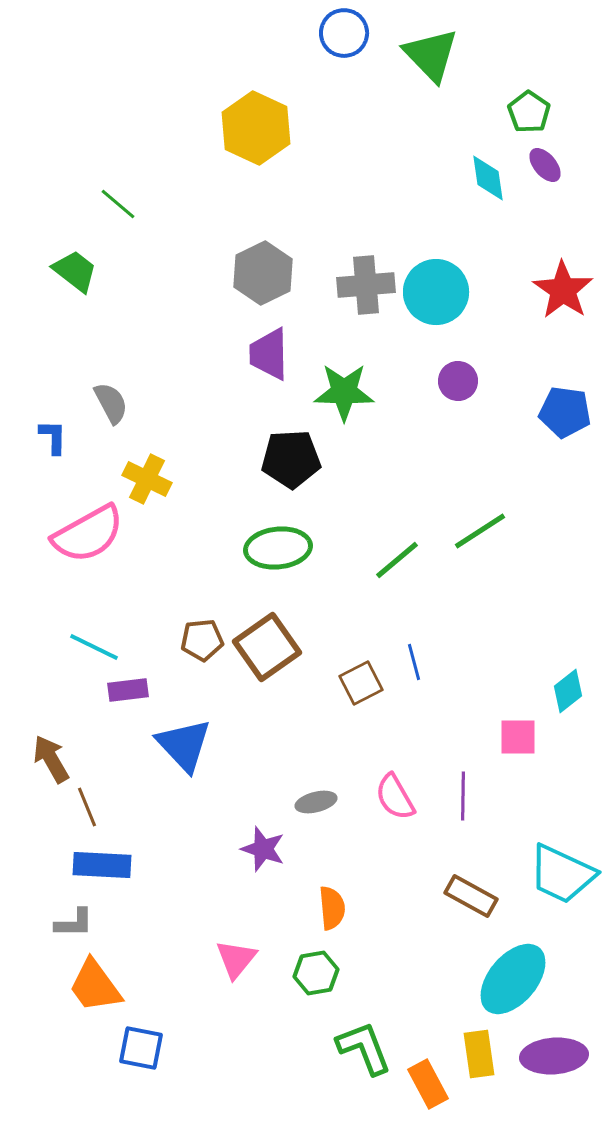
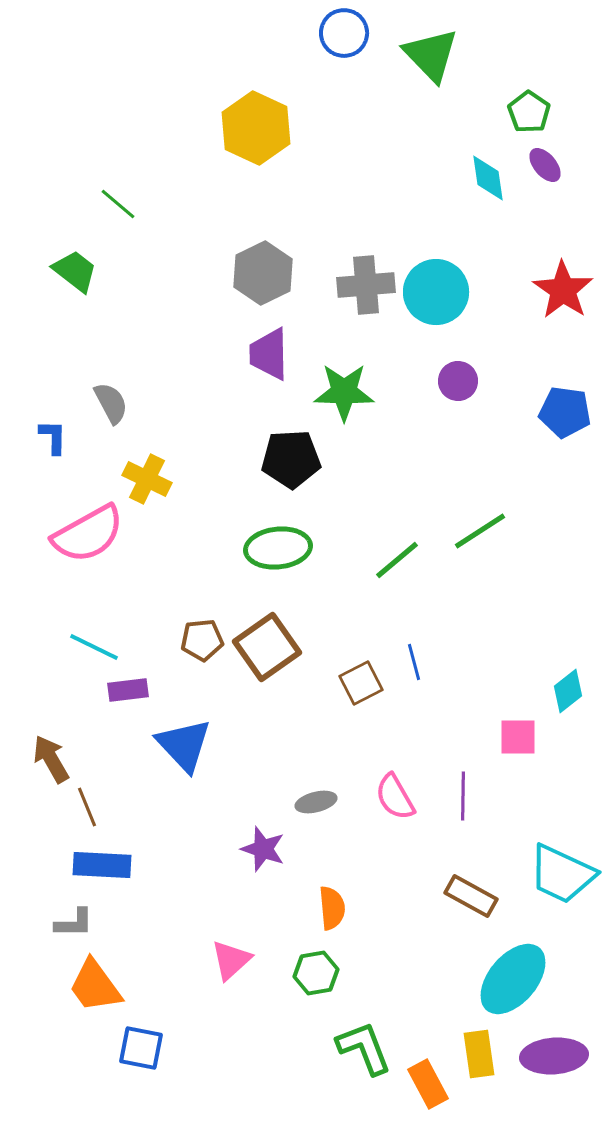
pink triangle at (236, 959): moved 5 px left, 1 px down; rotated 9 degrees clockwise
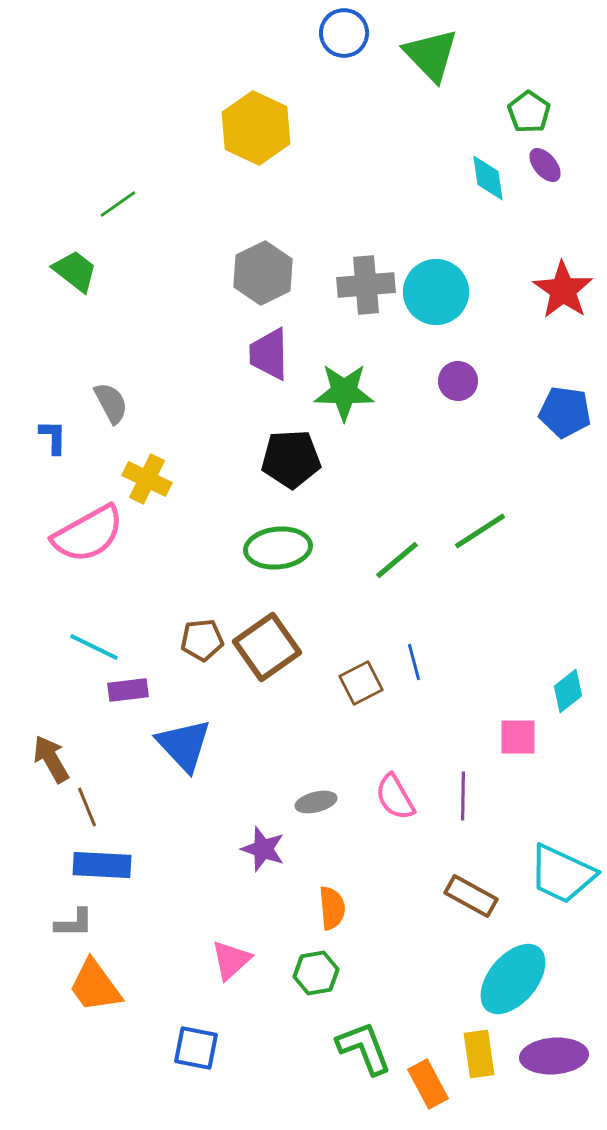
green line at (118, 204): rotated 75 degrees counterclockwise
blue square at (141, 1048): moved 55 px right
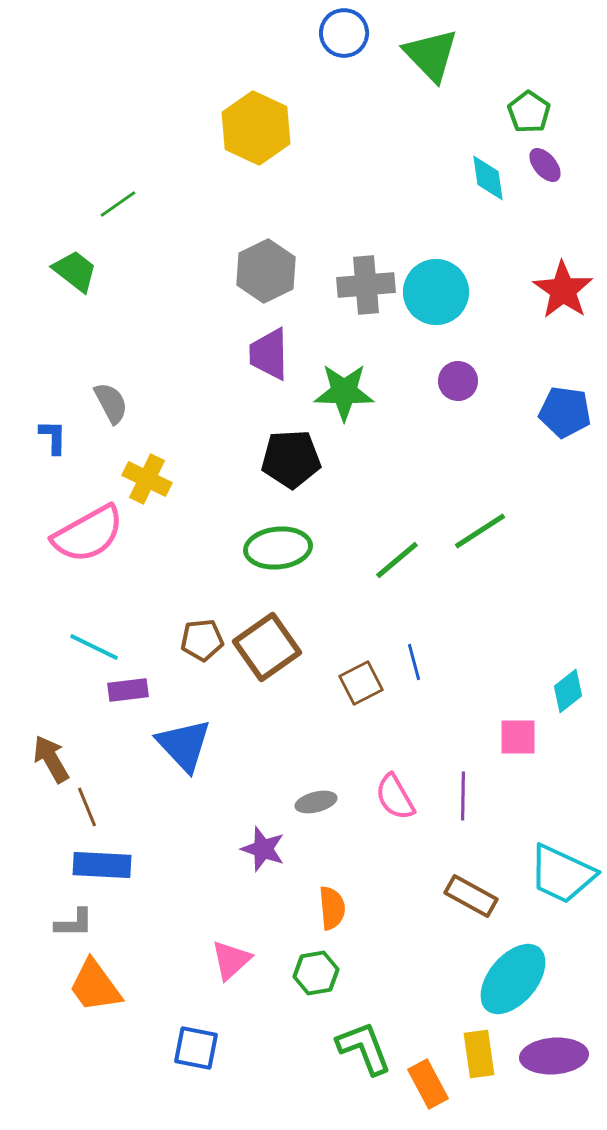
gray hexagon at (263, 273): moved 3 px right, 2 px up
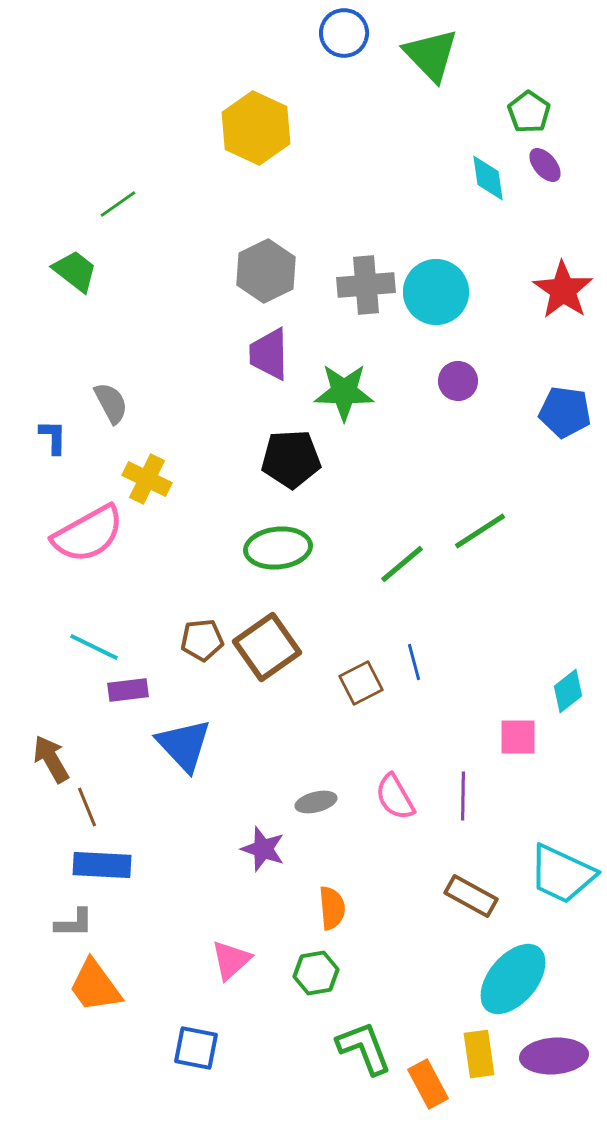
green line at (397, 560): moved 5 px right, 4 px down
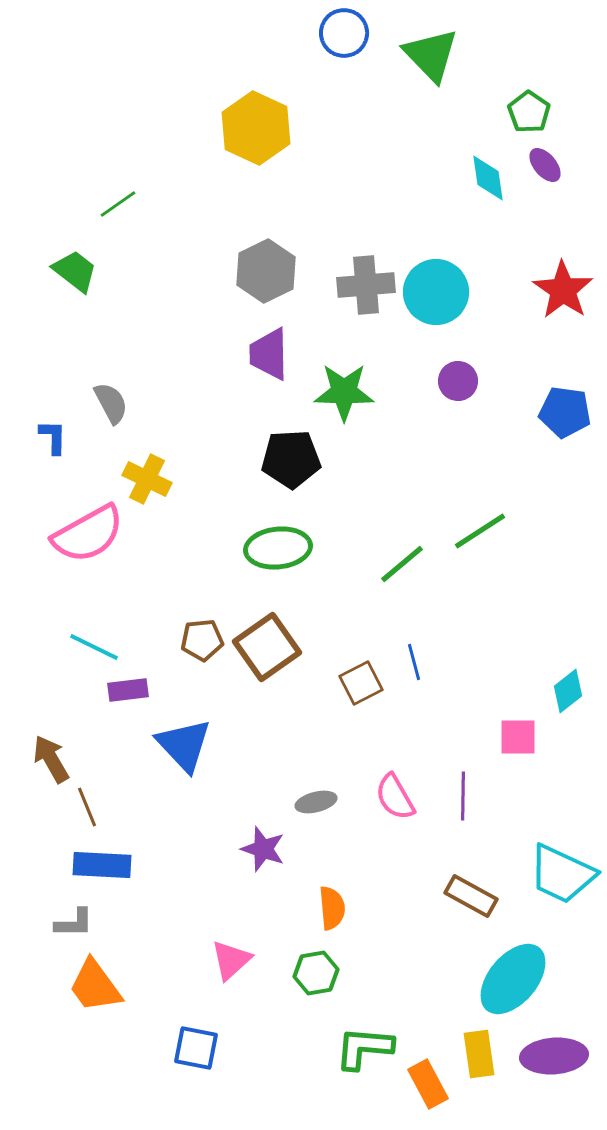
green L-shape at (364, 1048): rotated 64 degrees counterclockwise
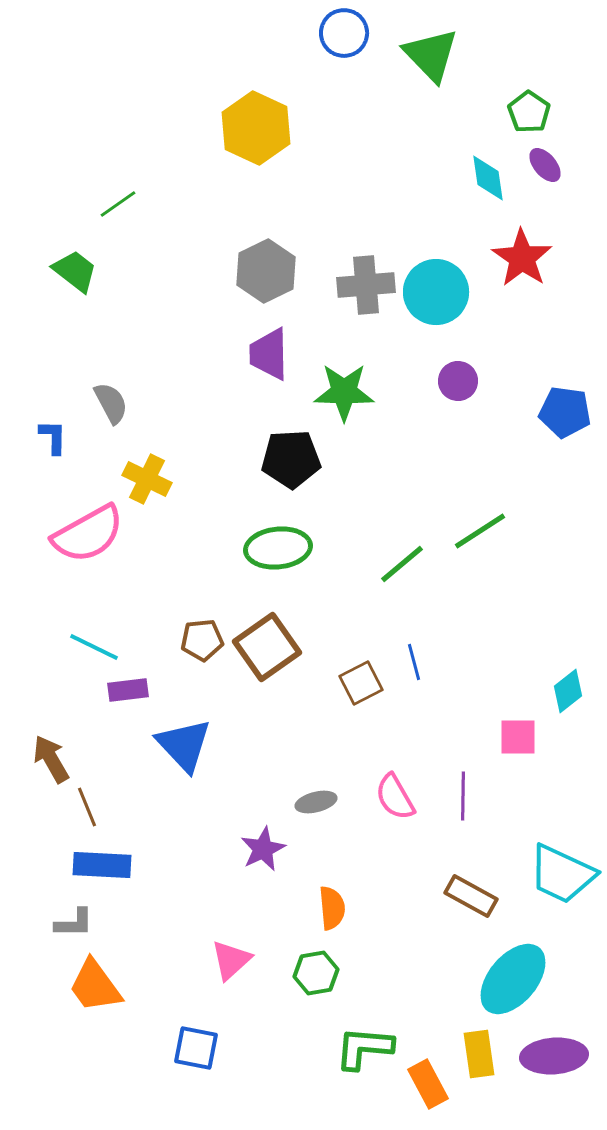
red star at (563, 290): moved 41 px left, 32 px up
purple star at (263, 849): rotated 27 degrees clockwise
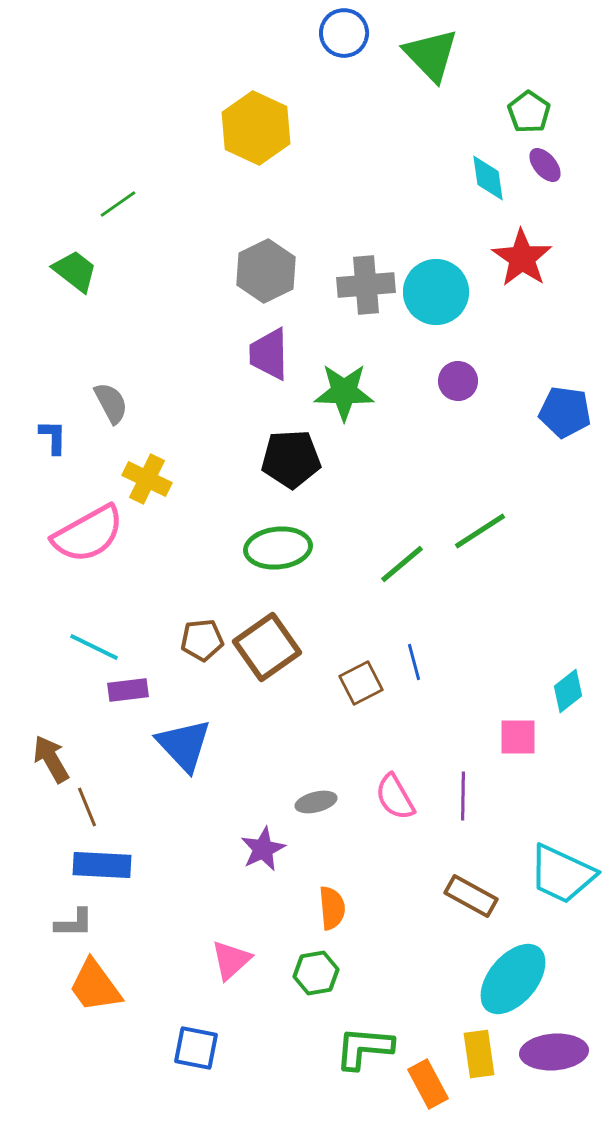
purple ellipse at (554, 1056): moved 4 px up
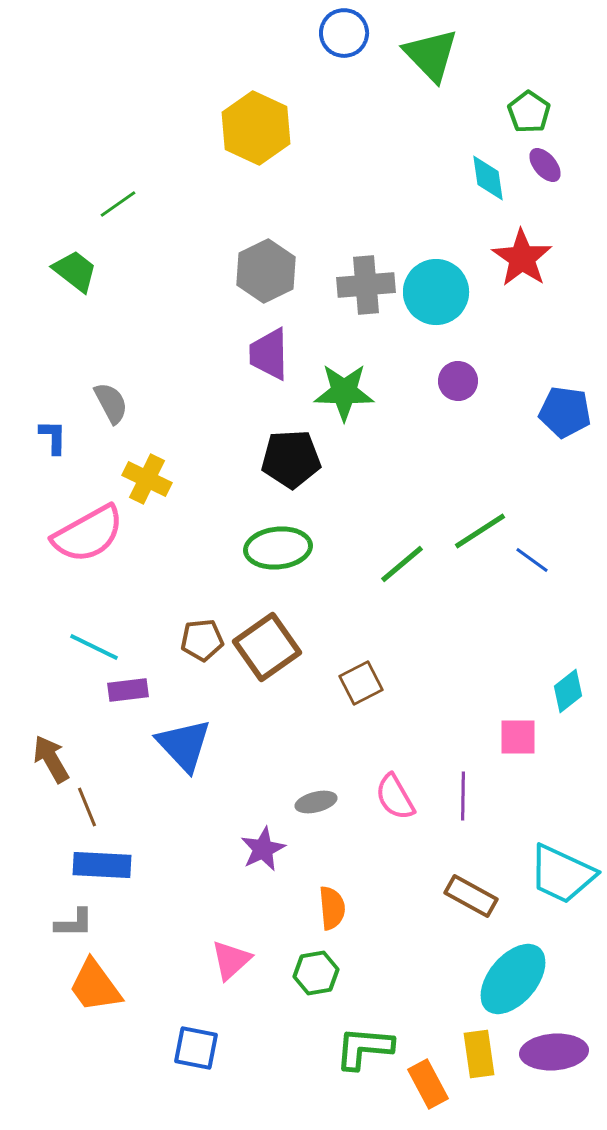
blue line at (414, 662): moved 118 px right, 102 px up; rotated 39 degrees counterclockwise
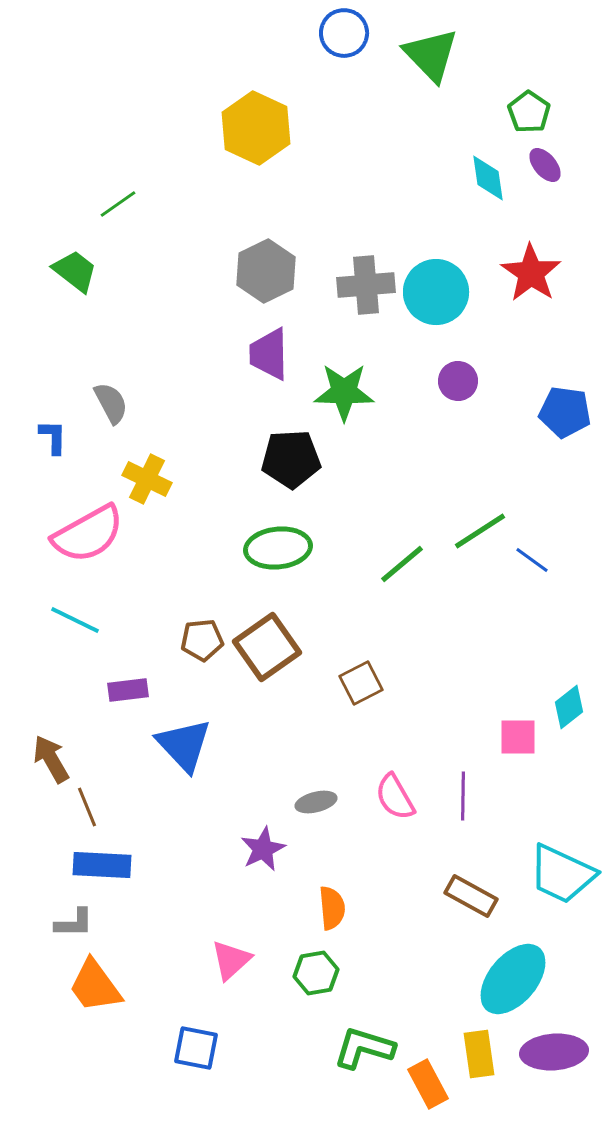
red star at (522, 258): moved 9 px right, 15 px down
cyan line at (94, 647): moved 19 px left, 27 px up
cyan diamond at (568, 691): moved 1 px right, 16 px down
green L-shape at (364, 1048): rotated 12 degrees clockwise
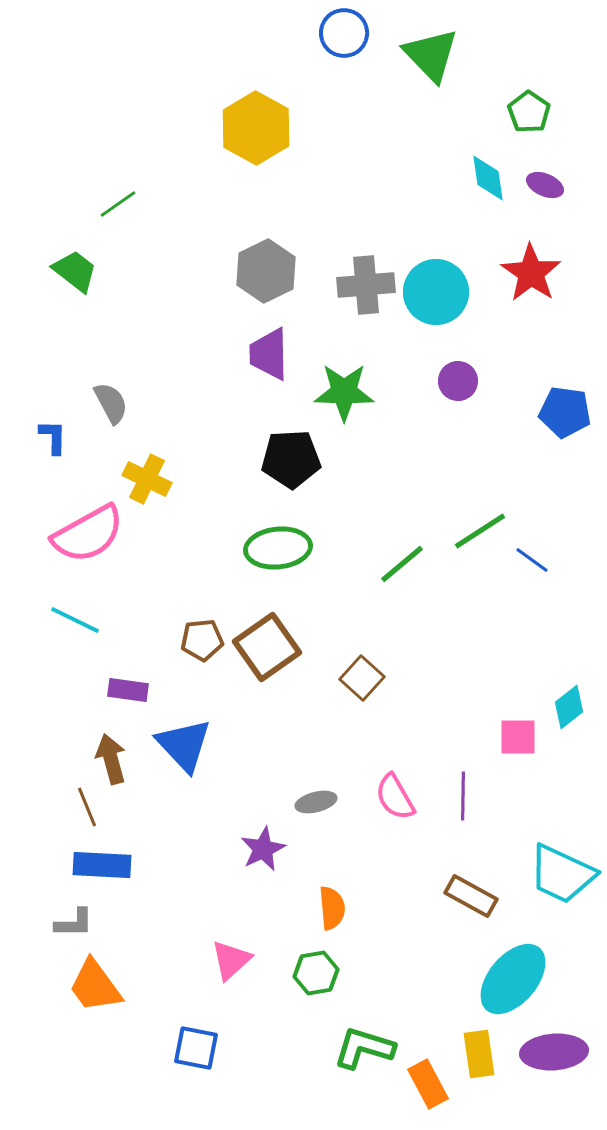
yellow hexagon at (256, 128): rotated 4 degrees clockwise
purple ellipse at (545, 165): moved 20 px down; rotated 27 degrees counterclockwise
brown square at (361, 683): moved 1 px right, 5 px up; rotated 21 degrees counterclockwise
purple rectangle at (128, 690): rotated 15 degrees clockwise
brown arrow at (51, 759): moved 60 px right; rotated 15 degrees clockwise
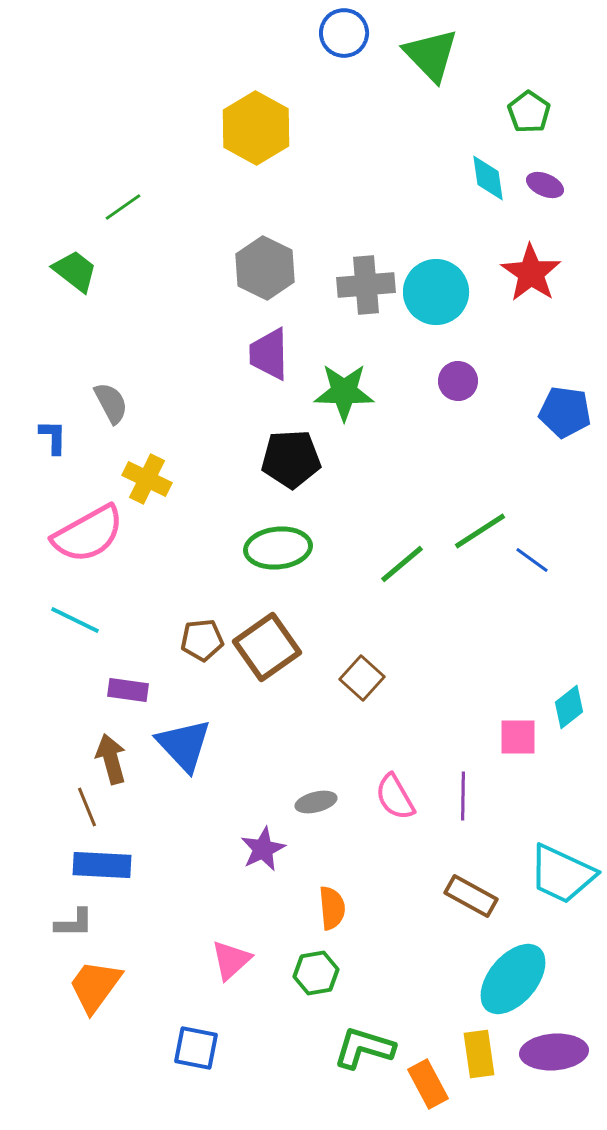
green line at (118, 204): moved 5 px right, 3 px down
gray hexagon at (266, 271): moved 1 px left, 3 px up; rotated 8 degrees counterclockwise
orange trapezoid at (95, 986): rotated 72 degrees clockwise
